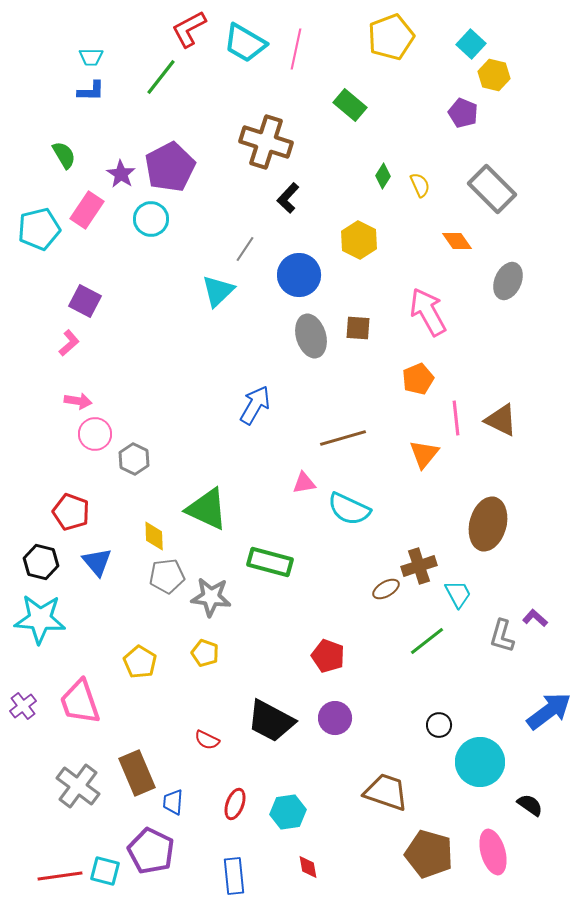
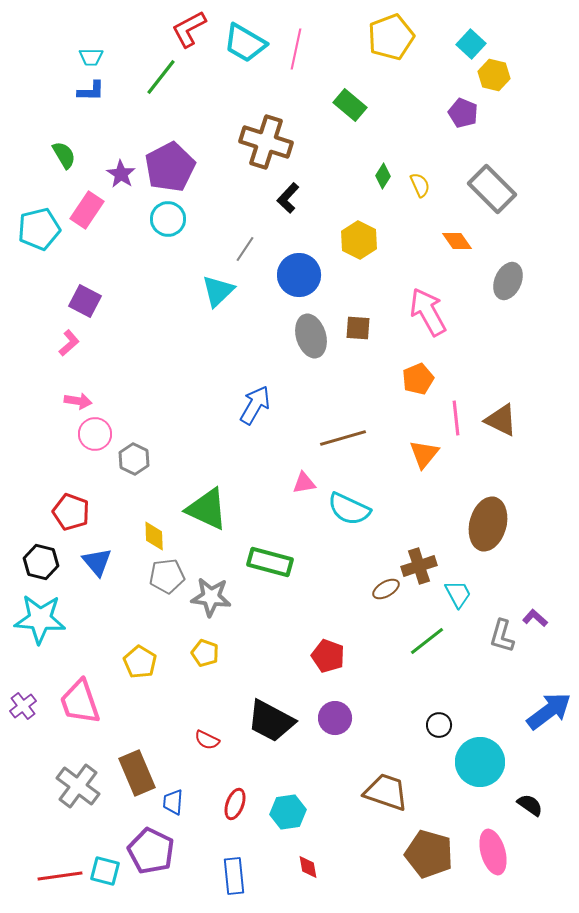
cyan circle at (151, 219): moved 17 px right
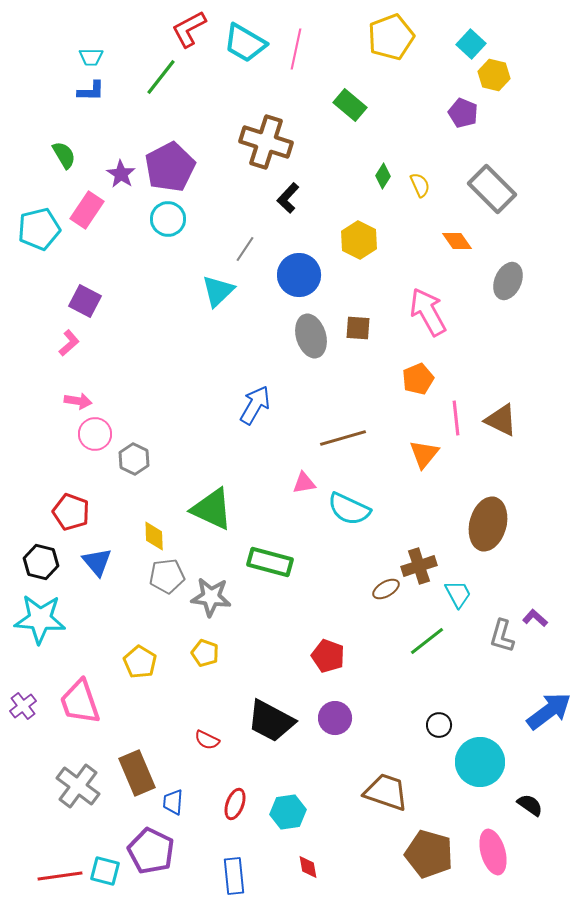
green triangle at (207, 509): moved 5 px right
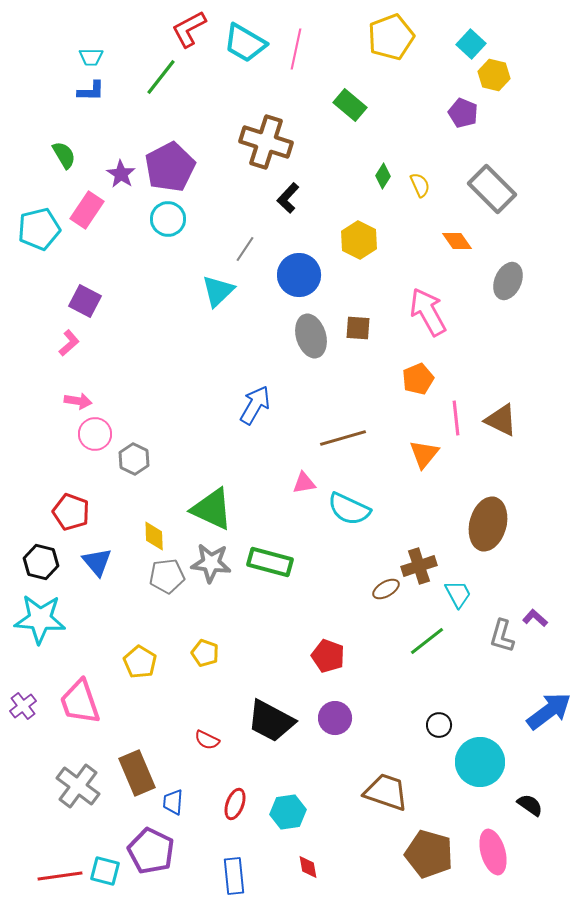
gray star at (211, 597): moved 34 px up
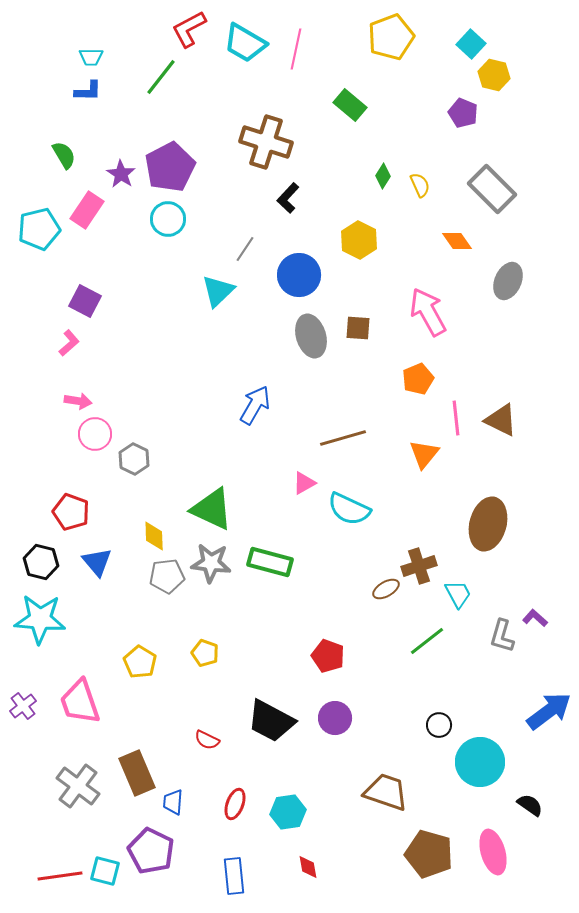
blue L-shape at (91, 91): moved 3 px left
pink triangle at (304, 483): rotated 20 degrees counterclockwise
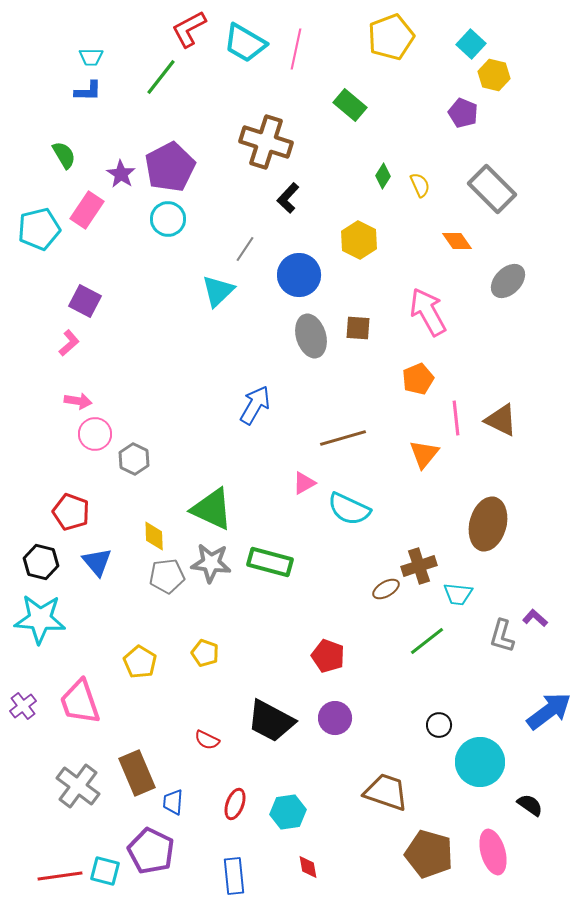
gray ellipse at (508, 281): rotated 21 degrees clockwise
cyan trapezoid at (458, 594): rotated 124 degrees clockwise
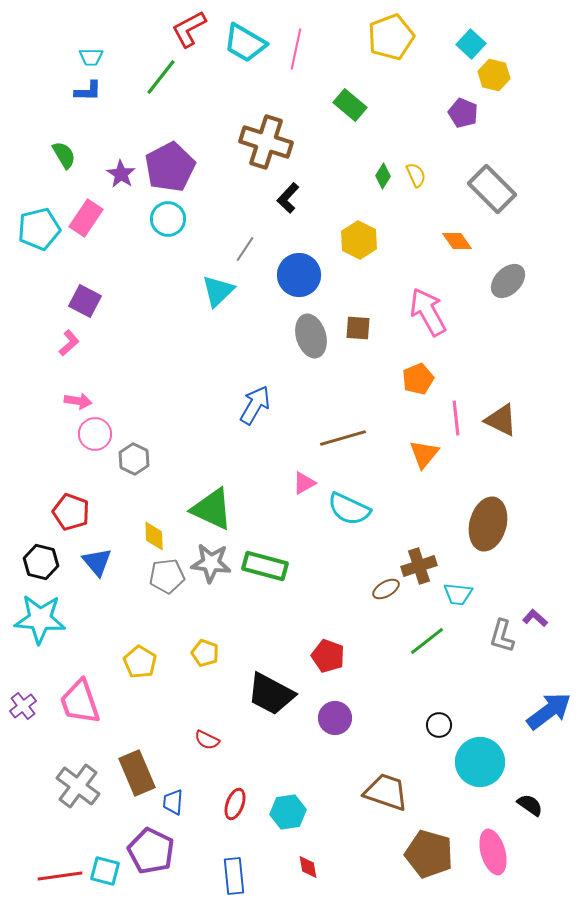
yellow semicircle at (420, 185): moved 4 px left, 10 px up
pink rectangle at (87, 210): moved 1 px left, 8 px down
green rectangle at (270, 562): moved 5 px left, 4 px down
black trapezoid at (271, 721): moved 27 px up
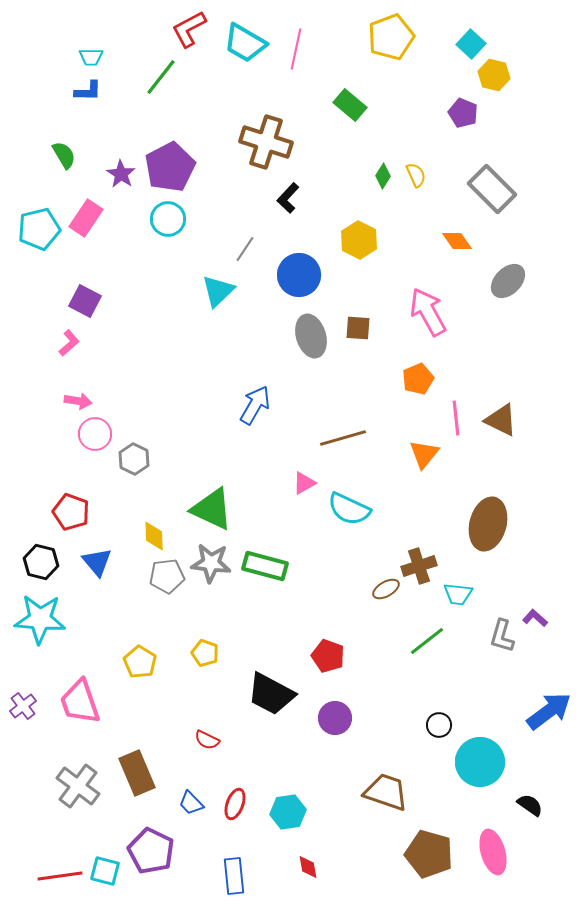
blue trapezoid at (173, 802): moved 18 px right, 1 px down; rotated 48 degrees counterclockwise
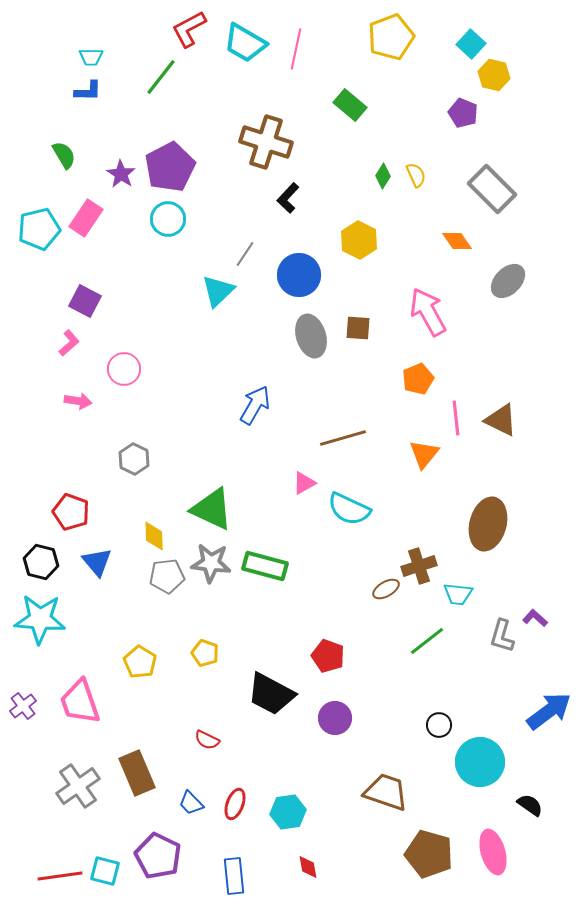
gray line at (245, 249): moved 5 px down
pink circle at (95, 434): moved 29 px right, 65 px up
gray cross at (78, 786): rotated 18 degrees clockwise
purple pentagon at (151, 851): moved 7 px right, 5 px down
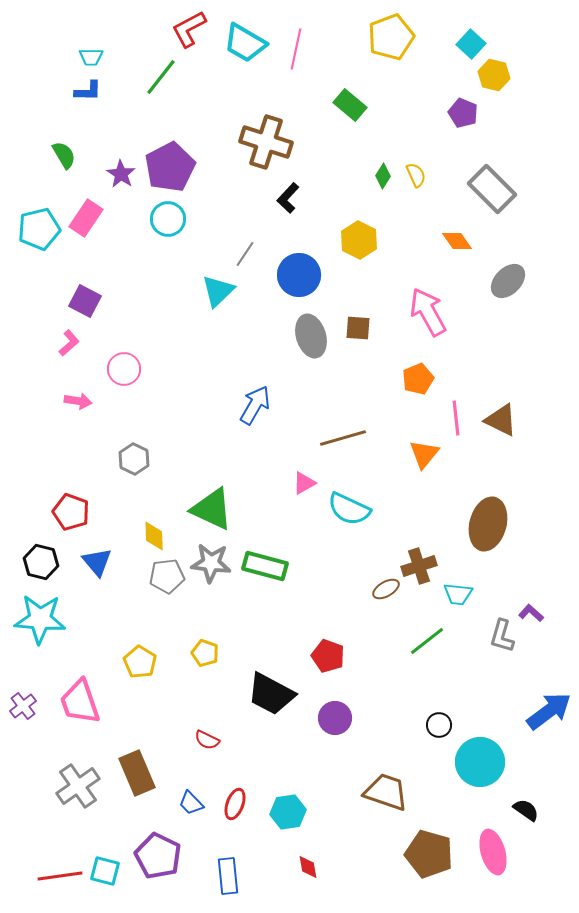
purple L-shape at (535, 618): moved 4 px left, 5 px up
black semicircle at (530, 805): moved 4 px left, 5 px down
blue rectangle at (234, 876): moved 6 px left
